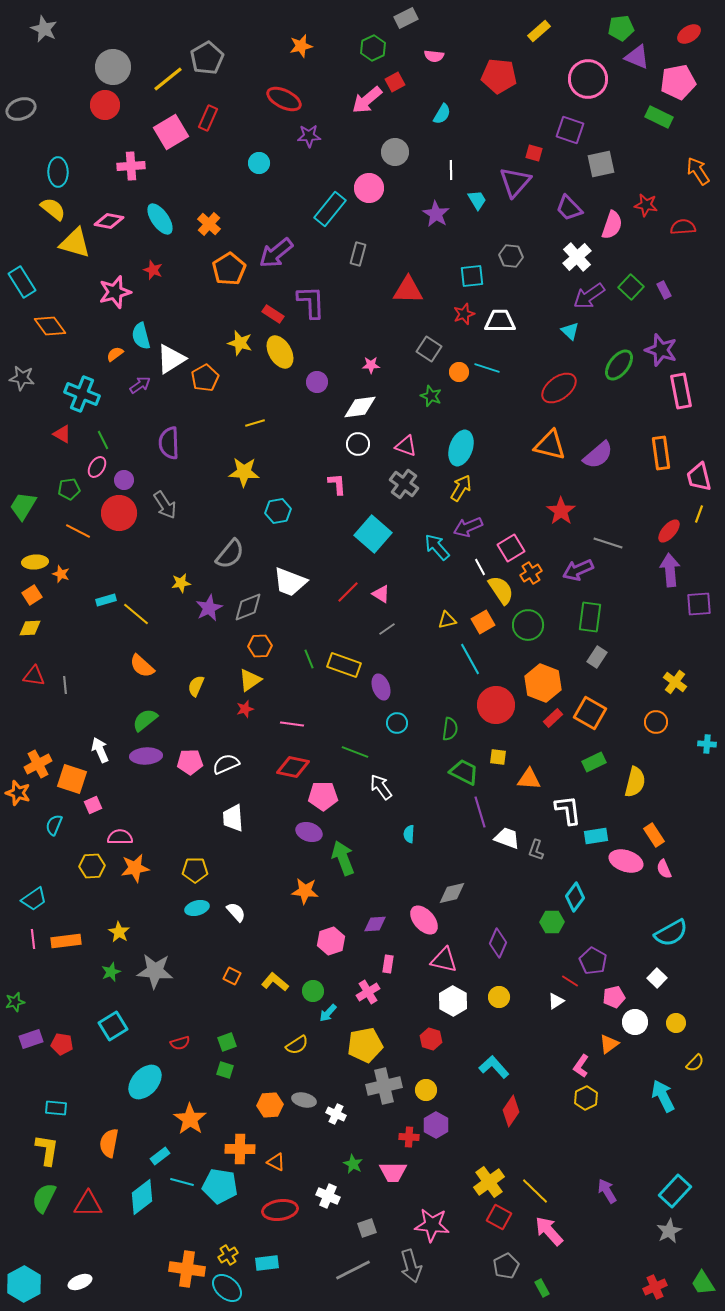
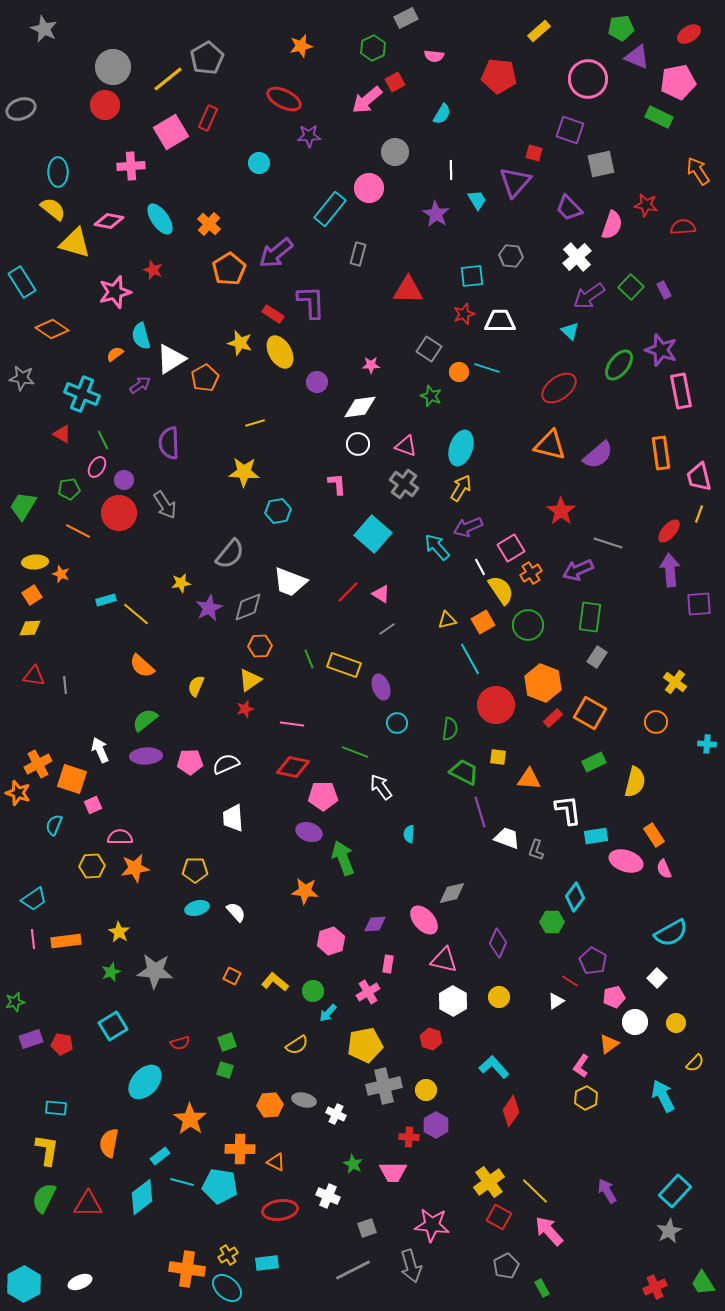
orange diamond at (50, 326): moved 2 px right, 3 px down; rotated 20 degrees counterclockwise
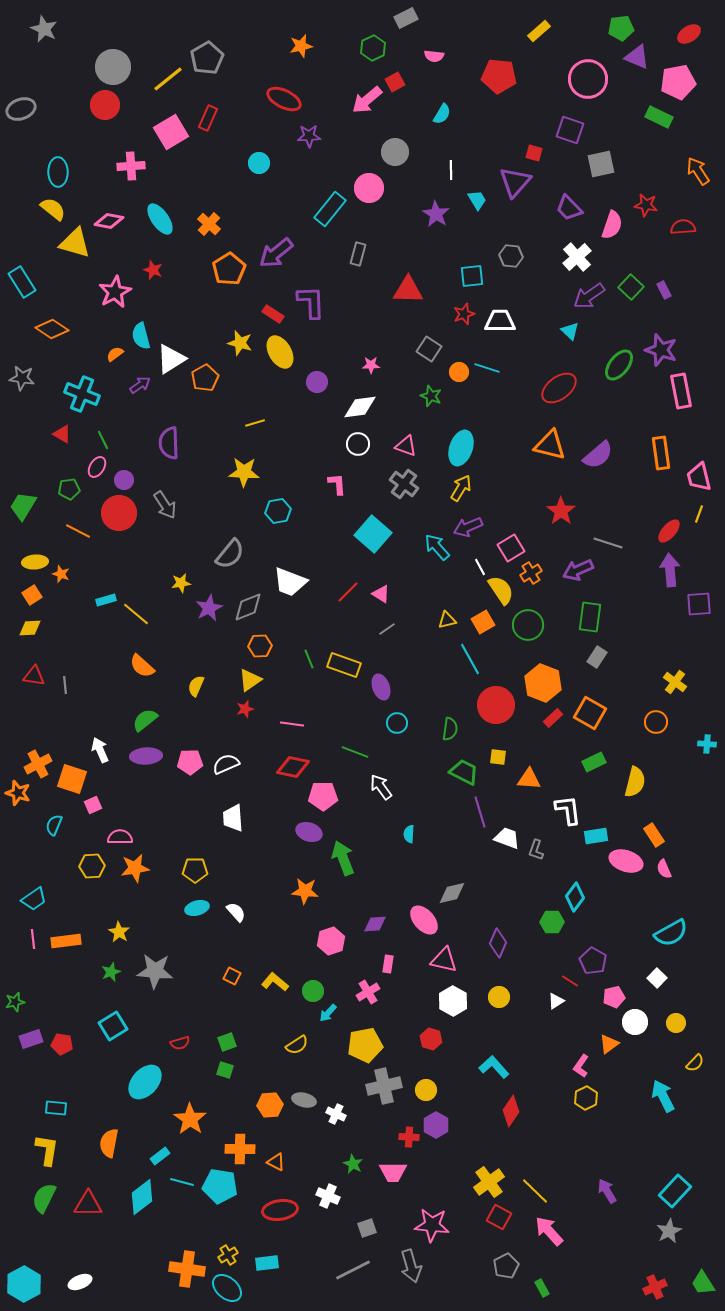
pink star at (115, 292): rotated 12 degrees counterclockwise
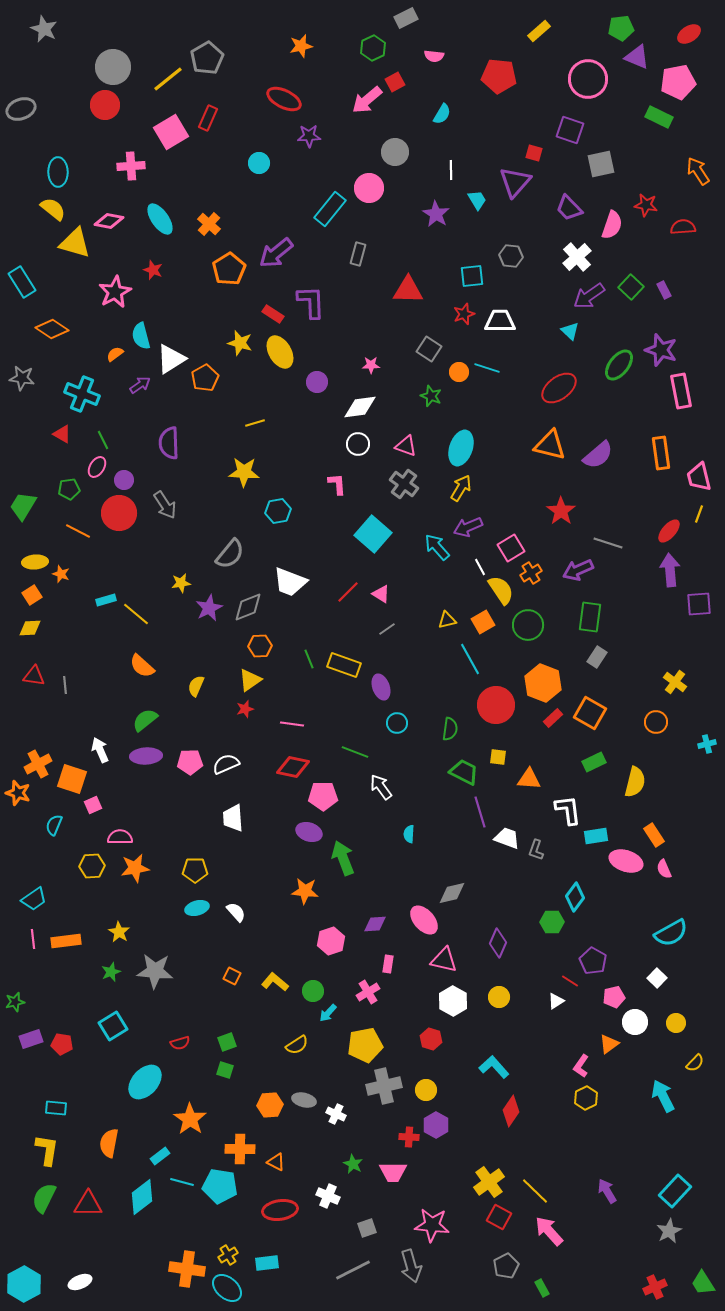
cyan cross at (707, 744): rotated 18 degrees counterclockwise
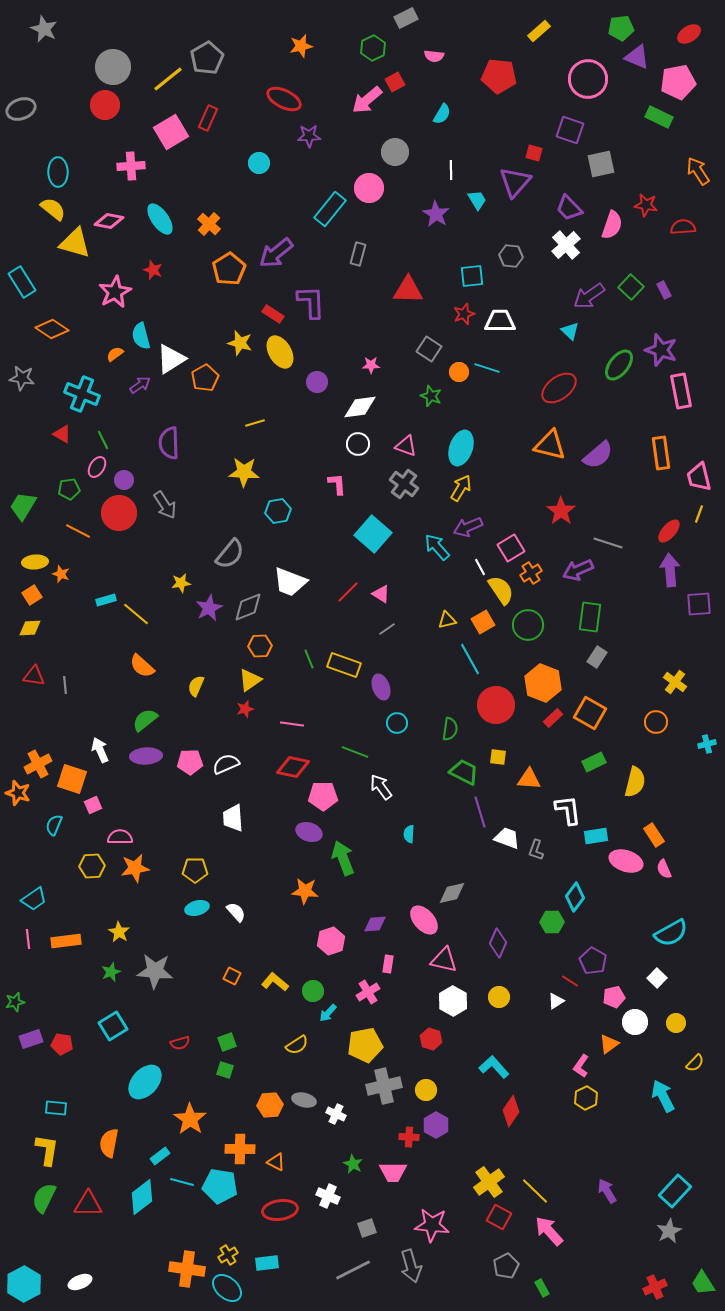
white cross at (577, 257): moved 11 px left, 12 px up
pink line at (33, 939): moved 5 px left
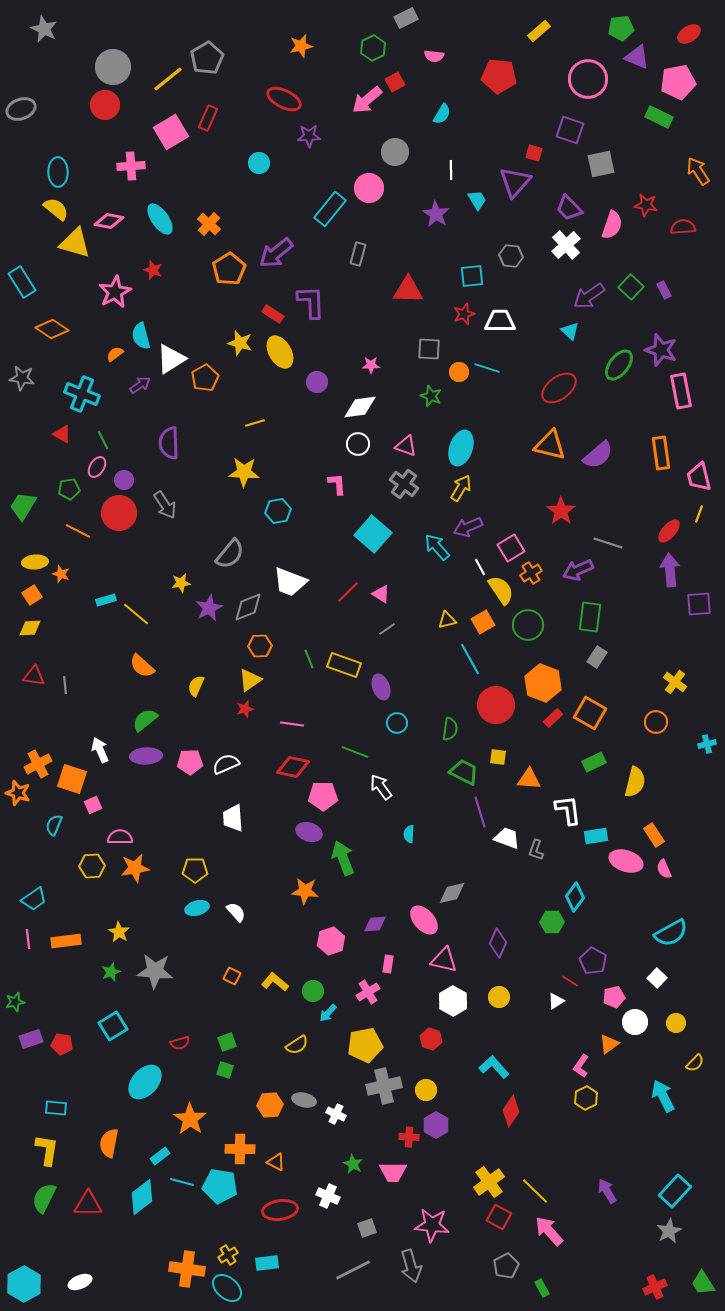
yellow semicircle at (53, 209): moved 3 px right
gray square at (429, 349): rotated 30 degrees counterclockwise
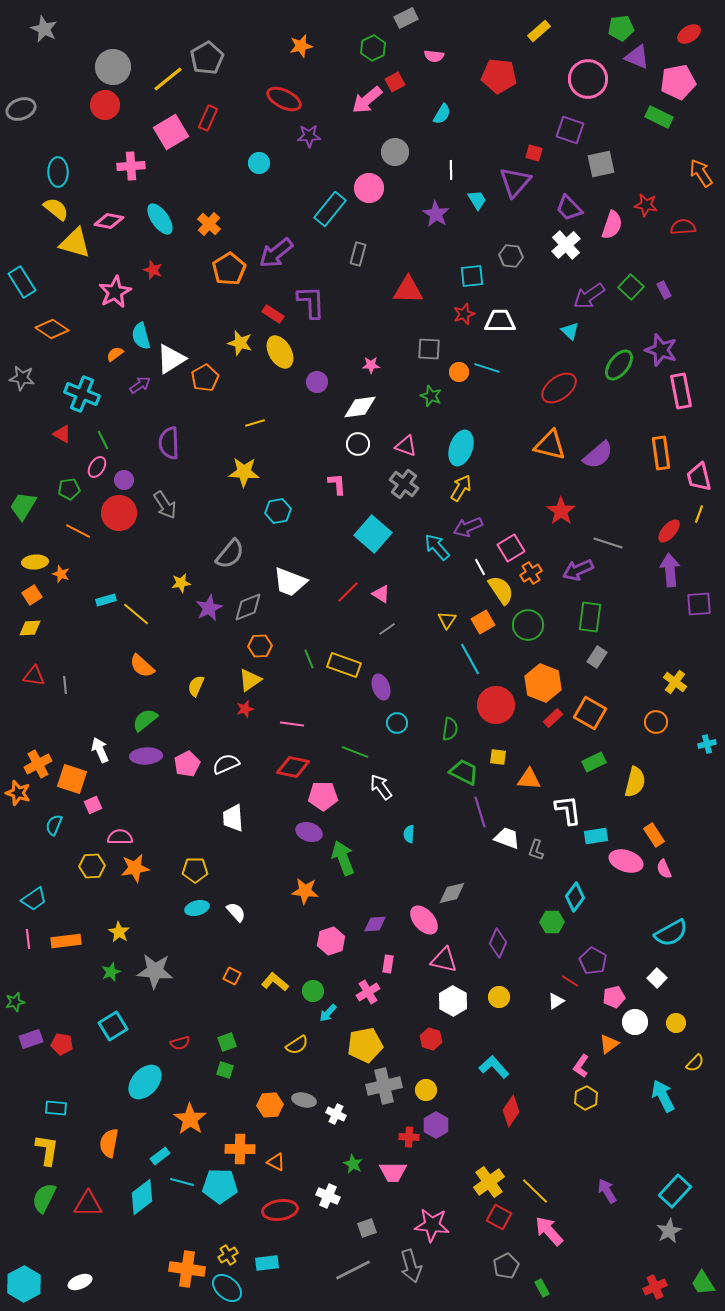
orange arrow at (698, 171): moved 3 px right, 2 px down
yellow triangle at (447, 620): rotated 42 degrees counterclockwise
pink pentagon at (190, 762): moved 3 px left, 2 px down; rotated 25 degrees counterclockwise
cyan pentagon at (220, 1186): rotated 8 degrees counterclockwise
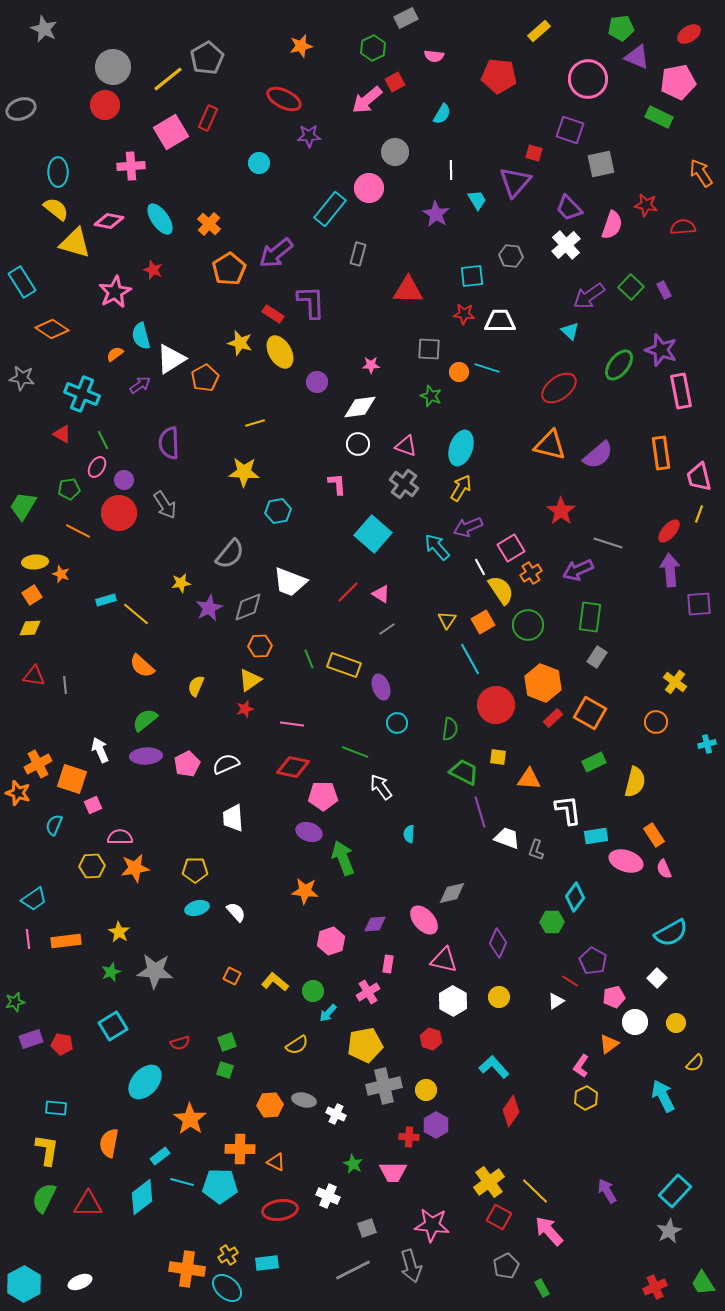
red star at (464, 314): rotated 25 degrees clockwise
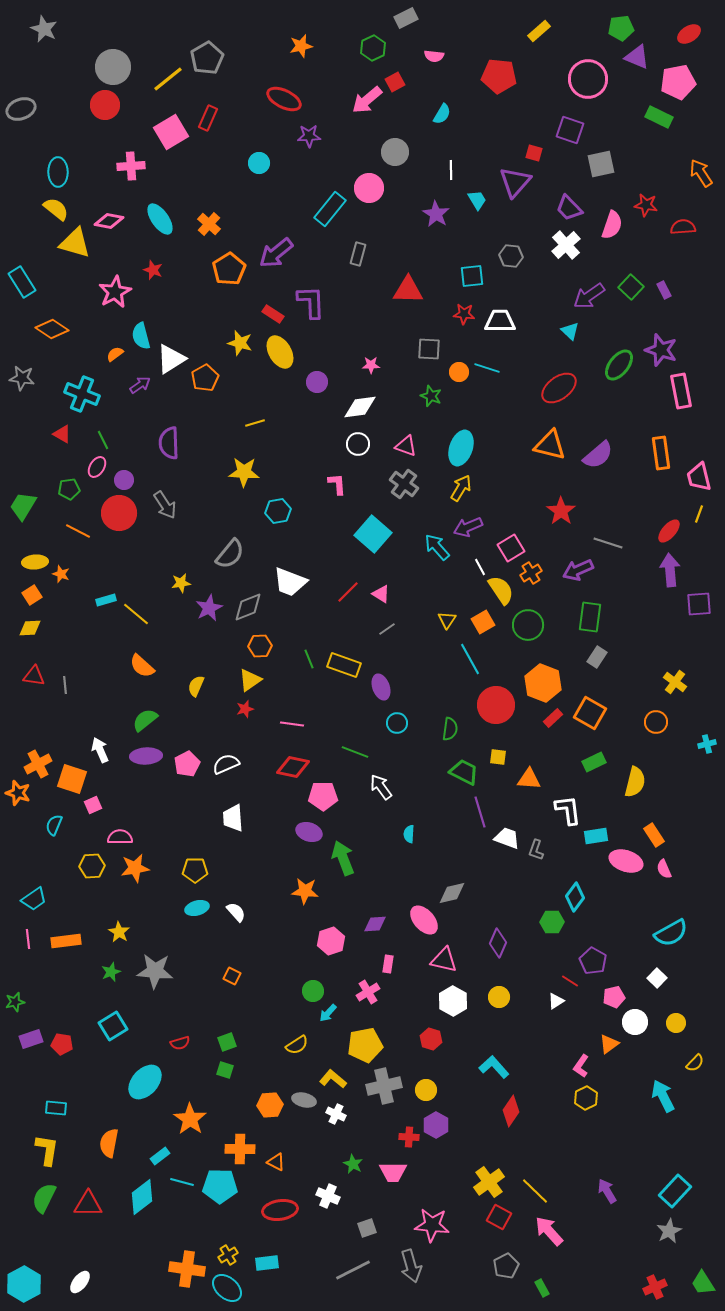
yellow L-shape at (275, 982): moved 58 px right, 97 px down
white ellipse at (80, 1282): rotated 30 degrees counterclockwise
